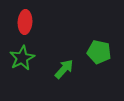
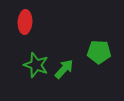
green pentagon: rotated 10 degrees counterclockwise
green star: moved 14 px right, 7 px down; rotated 25 degrees counterclockwise
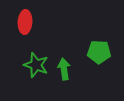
green arrow: rotated 50 degrees counterclockwise
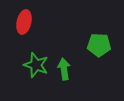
red ellipse: moved 1 px left; rotated 10 degrees clockwise
green pentagon: moved 7 px up
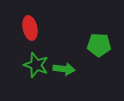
red ellipse: moved 6 px right, 6 px down; rotated 25 degrees counterclockwise
green arrow: rotated 105 degrees clockwise
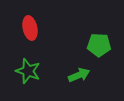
green star: moved 8 px left, 6 px down
green arrow: moved 15 px right, 6 px down; rotated 30 degrees counterclockwise
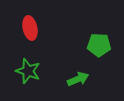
green arrow: moved 1 px left, 4 px down
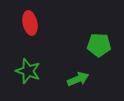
red ellipse: moved 5 px up
